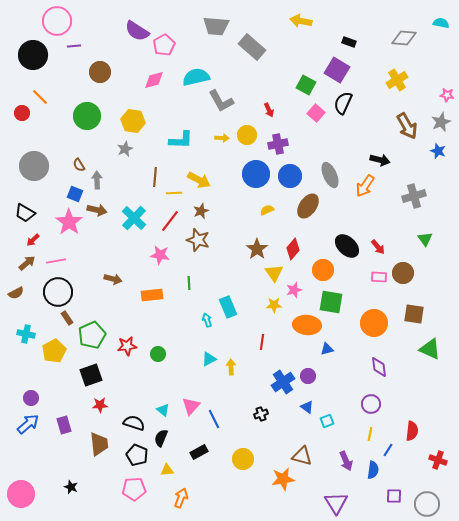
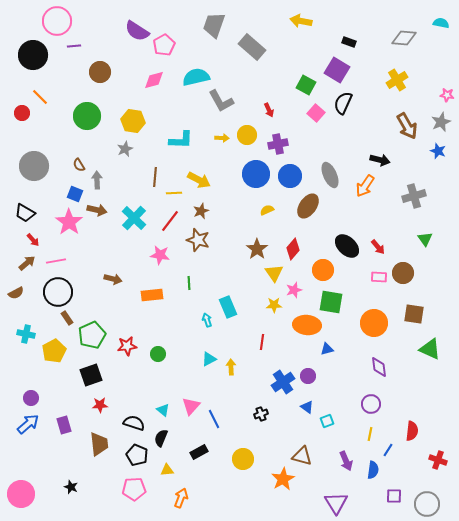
gray trapezoid at (216, 26): moved 2 px left, 1 px up; rotated 104 degrees clockwise
red arrow at (33, 240): rotated 88 degrees counterclockwise
orange star at (283, 479): rotated 20 degrees counterclockwise
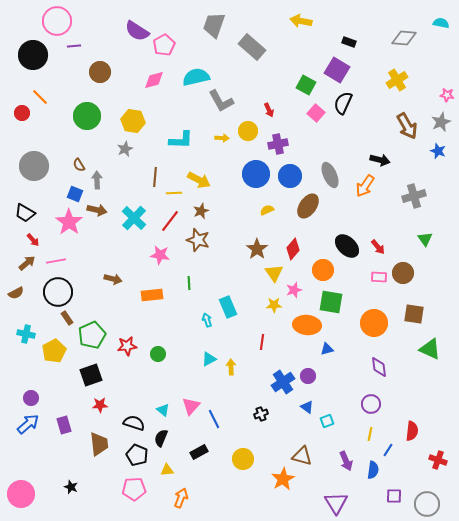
yellow circle at (247, 135): moved 1 px right, 4 px up
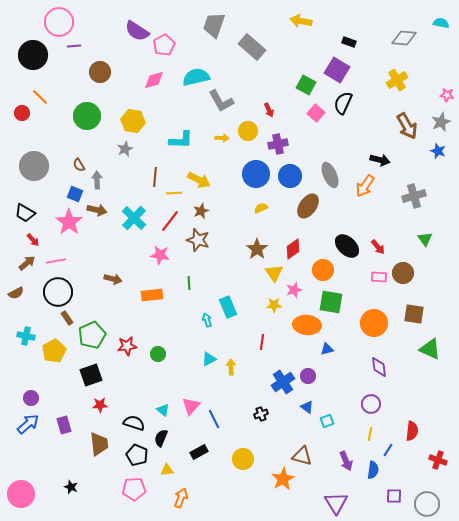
pink circle at (57, 21): moved 2 px right, 1 px down
yellow semicircle at (267, 210): moved 6 px left, 2 px up
red diamond at (293, 249): rotated 15 degrees clockwise
cyan cross at (26, 334): moved 2 px down
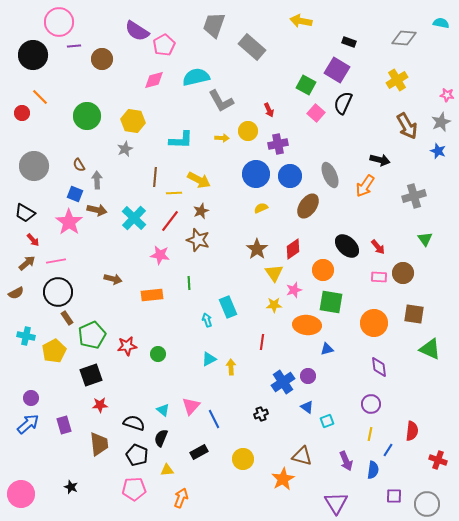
brown circle at (100, 72): moved 2 px right, 13 px up
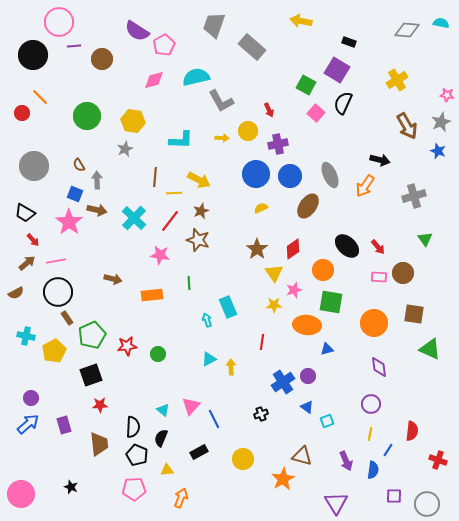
gray diamond at (404, 38): moved 3 px right, 8 px up
black semicircle at (134, 423): moved 1 px left, 4 px down; rotated 75 degrees clockwise
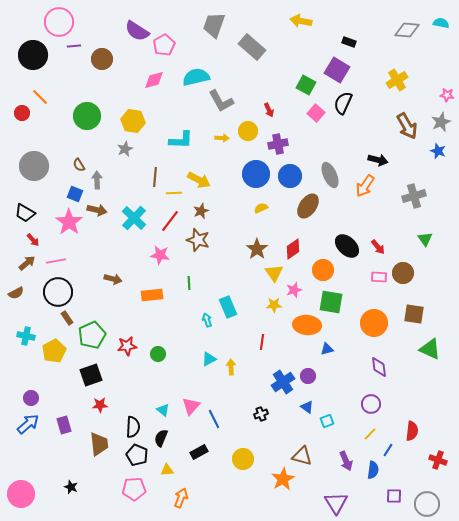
black arrow at (380, 160): moved 2 px left
yellow line at (370, 434): rotated 32 degrees clockwise
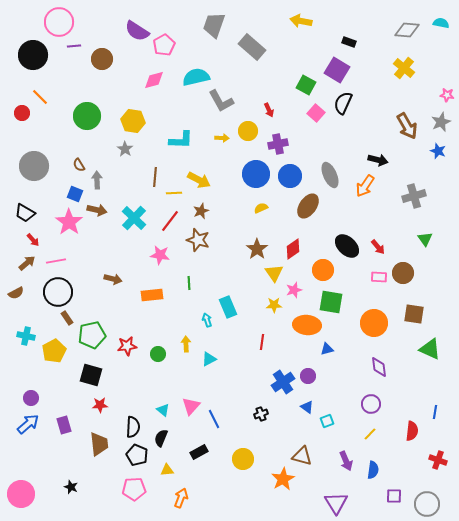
yellow cross at (397, 80): moved 7 px right, 12 px up; rotated 20 degrees counterclockwise
gray star at (125, 149): rotated 14 degrees counterclockwise
green pentagon at (92, 335): rotated 12 degrees clockwise
yellow arrow at (231, 367): moved 45 px left, 23 px up
black square at (91, 375): rotated 35 degrees clockwise
blue line at (388, 450): moved 47 px right, 38 px up; rotated 24 degrees counterclockwise
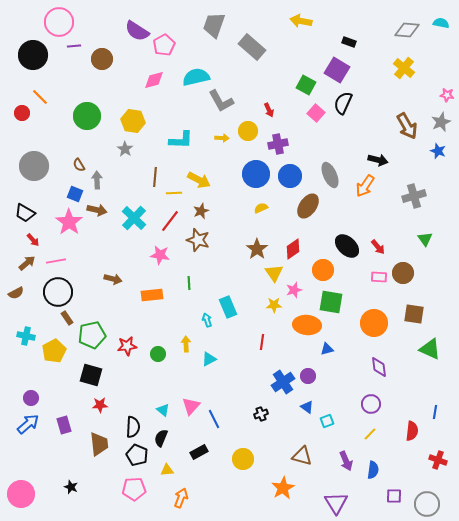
orange star at (283, 479): moved 9 px down
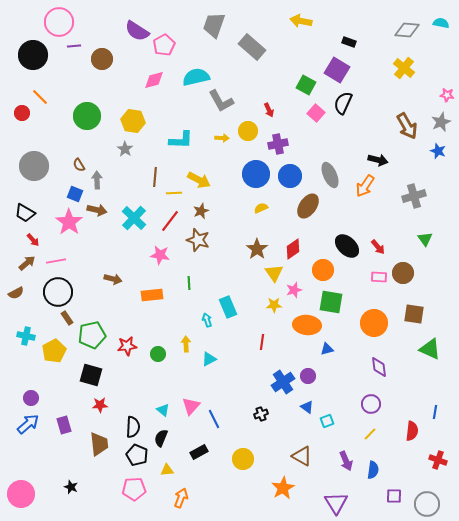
brown triangle at (302, 456): rotated 15 degrees clockwise
